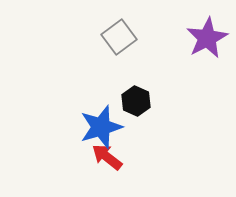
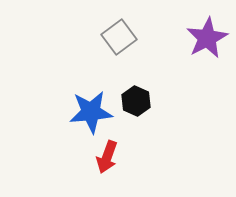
blue star: moved 10 px left, 15 px up; rotated 12 degrees clockwise
red arrow: rotated 108 degrees counterclockwise
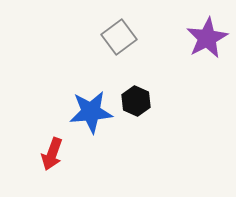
red arrow: moved 55 px left, 3 px up
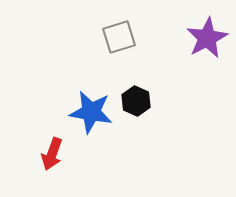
gray square: rotated 20 degrees clockwise
blue star: rotated 15 degrees clockwise
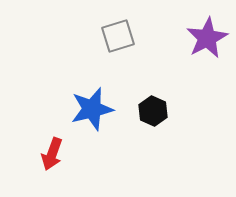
gray square: moved 1 px left, 1 px up
black hexagon: moved 17 px right, 10 px down
blue star: moved 1 px right, 3 px up; rotated 24 degrees counterclockwise
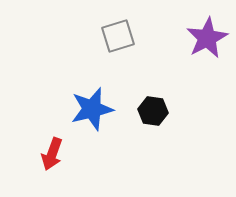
black hexagon: rotated 16 degrees counterclockwise
